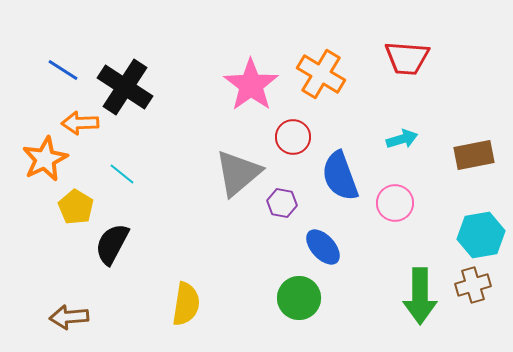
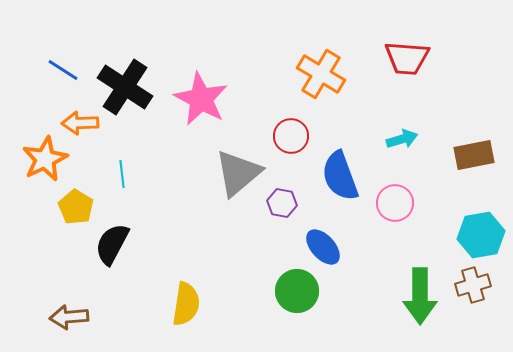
pink star: moved 50 px left, 14 px down; rotated 8 degrees counterclockwise
red circle: moved 2 px left, 1 px up
cyan line: rotated 44 degrees clockwise
green circle: moved 2 px left, 7 px up
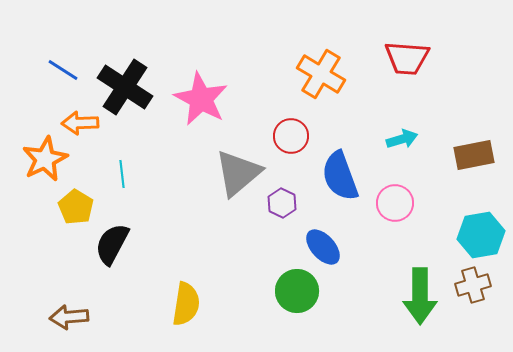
purple hexagon: rotated 16 degrees clockwise
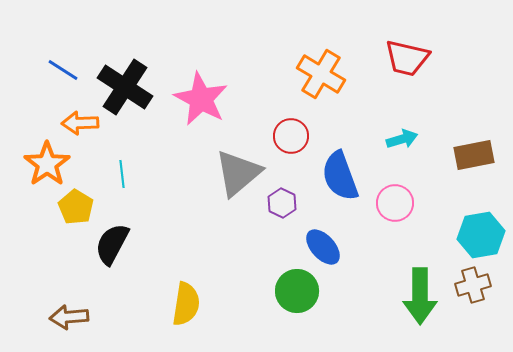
red trapezoid: rotated 9 degrees clockwise
orange star: moved 2 px right, 5 px down; rotated 9 degrees counterclockwise
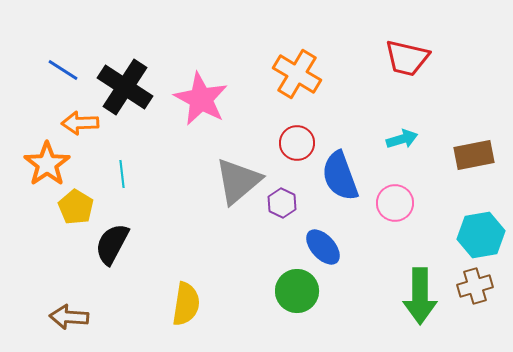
orange cross: moved 24 px left
red circle: moved 6 px right, 7 px down
gray triangle: moved 8 px down
brown cross: moved 2 px right, 1 px down
brown arrow: rotated 9 degrees clockwise
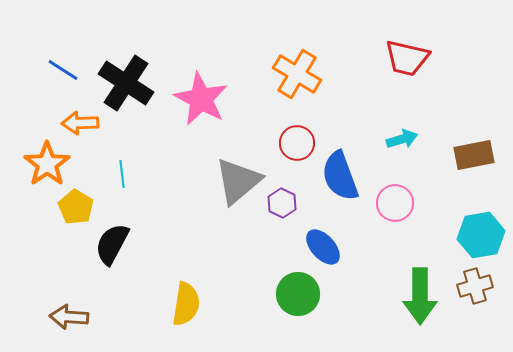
black cross: moved 1 px right, 4 px up
green circle: moved 1 px right, 3 px down
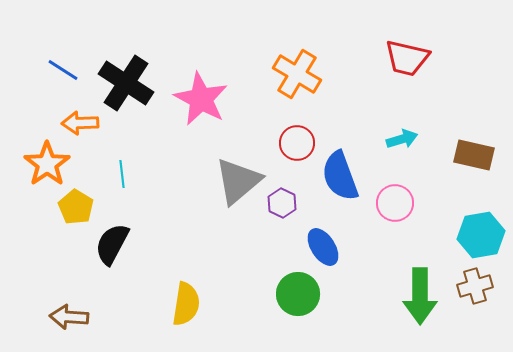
brown rectangle: rotated 24 degrees clockwise
blue ellipse: rotated 9 degrees clockwise
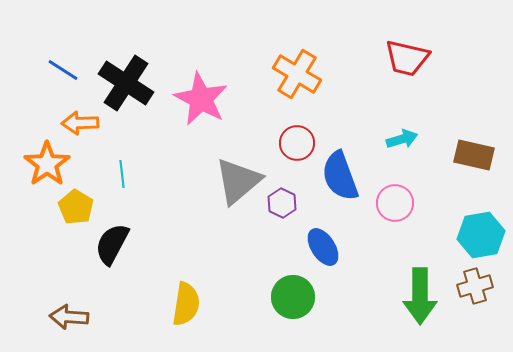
green circle: moved 5 px left, 3 px down
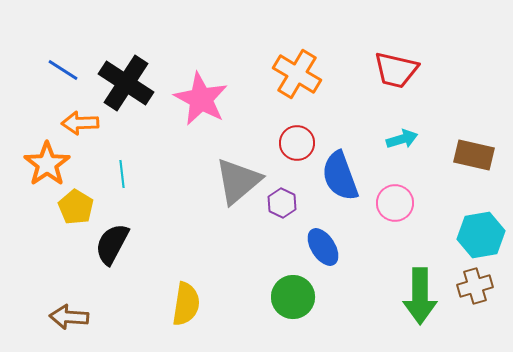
red trapezoid: moved 11 px left, 12 px down
